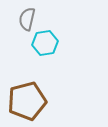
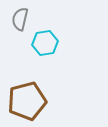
gray semicircle: moved 7 px left
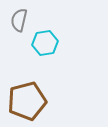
gray semicircle: moved 1 px left, 1 px down
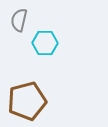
cyan hexagon: rotated 10 degrees clockwise
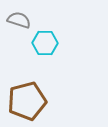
gray semicircle: rotated 95 degrees clockwise
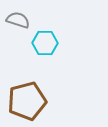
gray semicircle: moved 1 px left
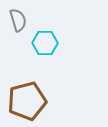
gray semicircle: rotated 55 degrees clockwise
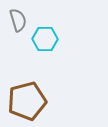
cyan hexagon: moved 4 px up
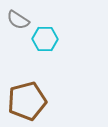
gray semicircle: rotated 140 degrees clockwise
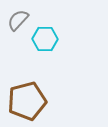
gray semicircle: rotated 100 degrees clockwise
